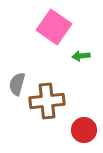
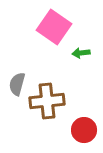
green arrow: moved 3 px up
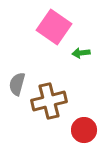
brown cross: moved 2 px right; rotated 8 degrees counterclockwise
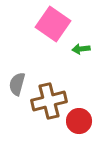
pink square: moved 1 px left, 3 px up
green arrow: moved 4 px up
red circle: moved 5 px left, 9 px up
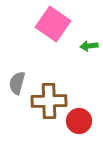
green arrow: moved 8 px right, 3 px up
gray semicircle: moved 1 px up
brown cross: rotated 12 degrees clockwise
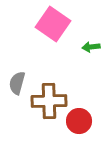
green arrow: moved 2 px right, 1 px down
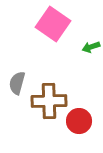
green arrow: rotated 12 degrees counterclockwise
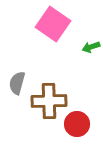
red circle: moved 2 px left, 3 px down
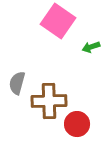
pink square: moved 5 px right, 3 px up
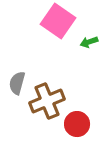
green arrow: moved 2 px left, 5 px up
brown cross: moved 2 px left; rotated 20 degrees counterclockwise
